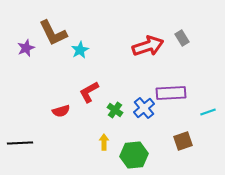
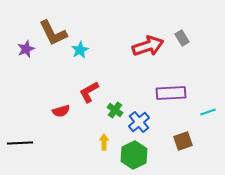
purple star: moved 1 px down
blue cross: moved 5 px left, 14 px down
green hexagon: rotated 20 degrees counterclockwise
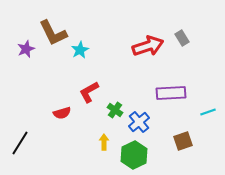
red semicircle: moved 1 px right, 2 px down
black line: rotated 55 degrees counterclockwise
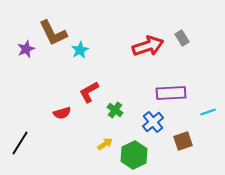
blue cross: moved 14 px right
yellow arrow: moved 1 px right, 2 px down; rotated 56 degrees clockwise
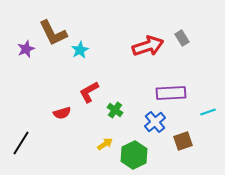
blue cross: moved 2 px right
black line: moved 1 px right
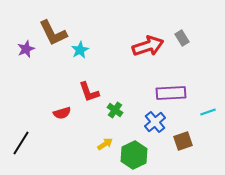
red L-shape: rotated 80 degrees counterclockwise
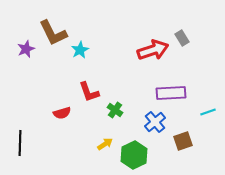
red arrow: moved 5 px right, 4 px down
black line: moved 1 px left; rotated 30 degrees counterclockwise
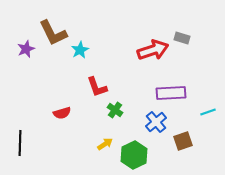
gray rectangle: rotated 42 degrees counterclockwise
red L-shape: moved 8 px right, 5 px up
blue cross: moved 1 px right
